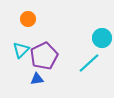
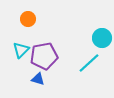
purple pentagon: rotated 16 degrees clockwise
blue triangle: moved 1 px right; rotated 24 degrees clockwise
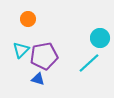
cyan circle: moved 2 px left
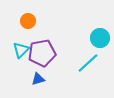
orange circle: moved 2 px down
purple pentagon: moved 2 px left, 3 px up
cyan line: moved 1 px left
blue triangle: rotated 32 degrees counterclockwise
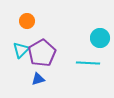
orange circle: moved 1 px left
purple pentagon: rotated 20 degrees counterclockwise
cyan line: rotated 45 degrees clockwise
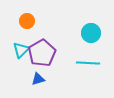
cyan circle: moved 9 px left, 5 px up
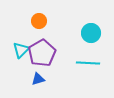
orange circle: moved 12 px right
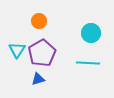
cyan triangle: moved 4 px left; rotated 12 degrees counterclockwise
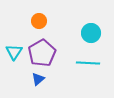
cyan triangle: moved 3 px left, 2 px down
blue triangle: rotated 24 degrees counterclockwise
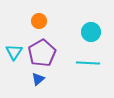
cyan circle: moved 1 px up
